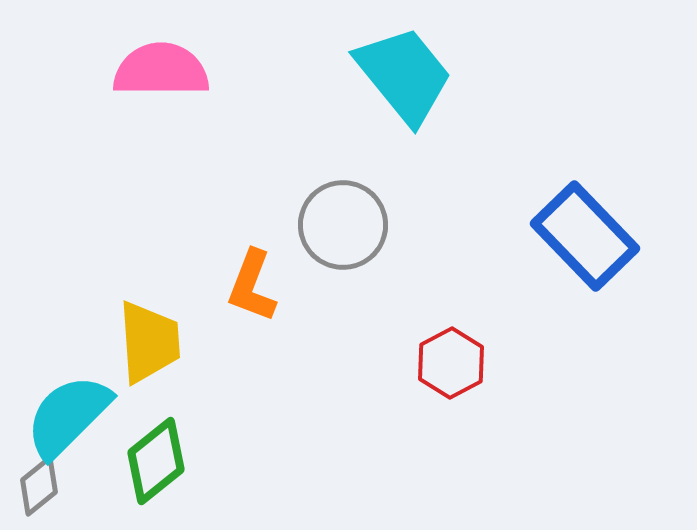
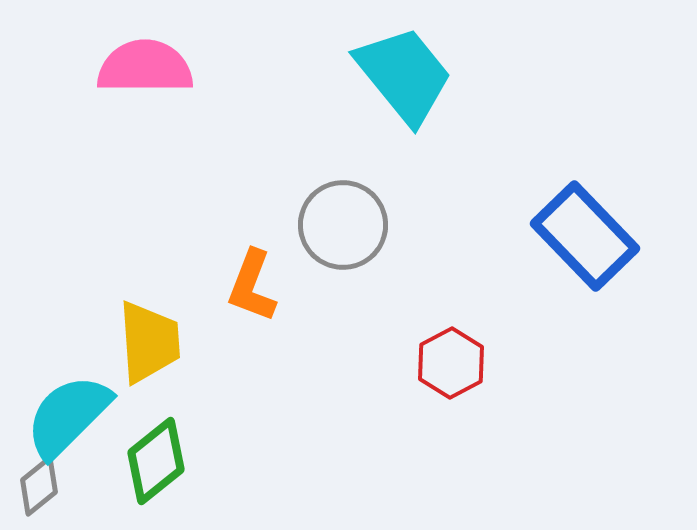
pink semicircle: moved 16 px left, 3 px up
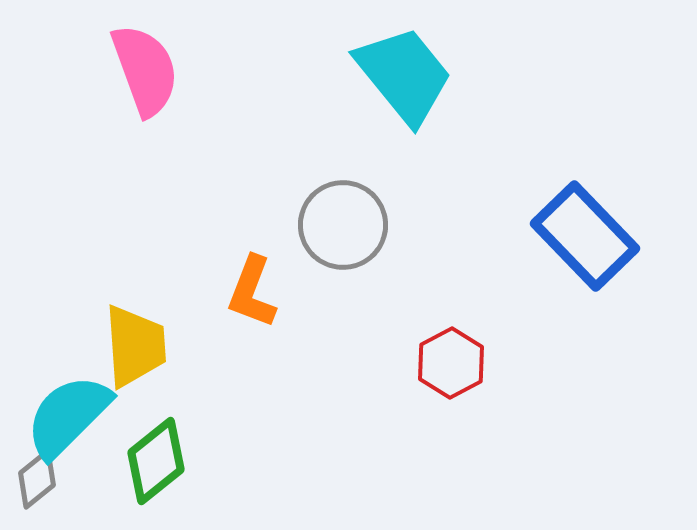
pink semicircle: moved 3 px down; rotated 70 degrees clockwise
orange L-shape: moved 6 px down
yellow trapezoid: moved 14 px left, 4 px down
gray diamond: moved 2 px left, 7 px up
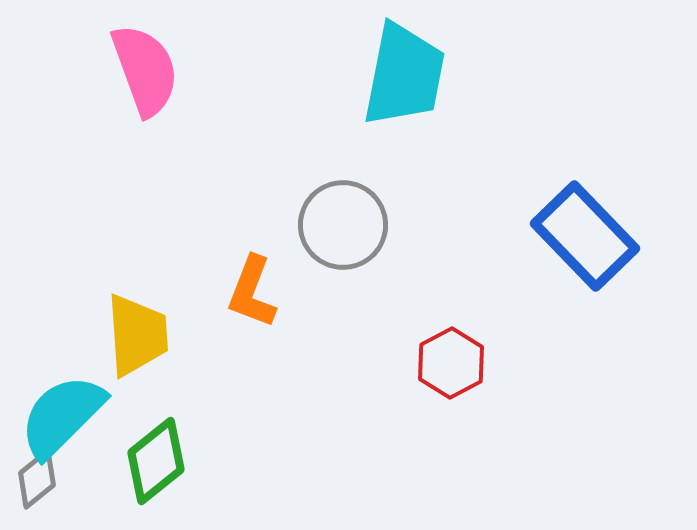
cyan trapezoid: rotated 50 degrees clockwise
yellow trapezoid: moved 2 px right, 11 px up
cyan semicircle: moved 6 px left
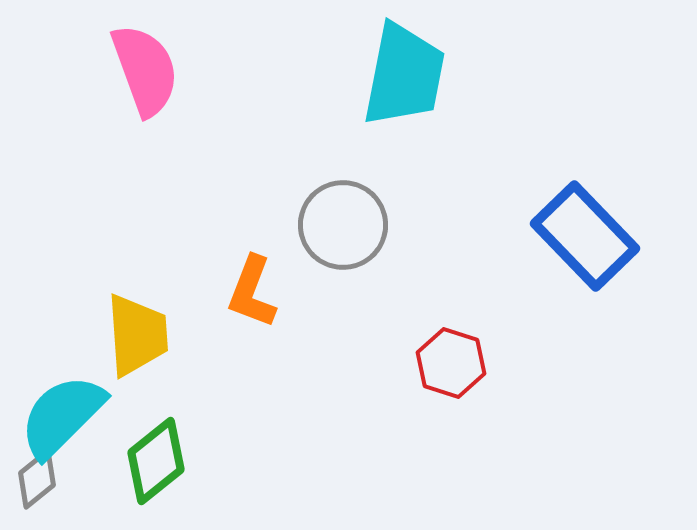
red hexagon: rotated 14 degrees counterclockwise
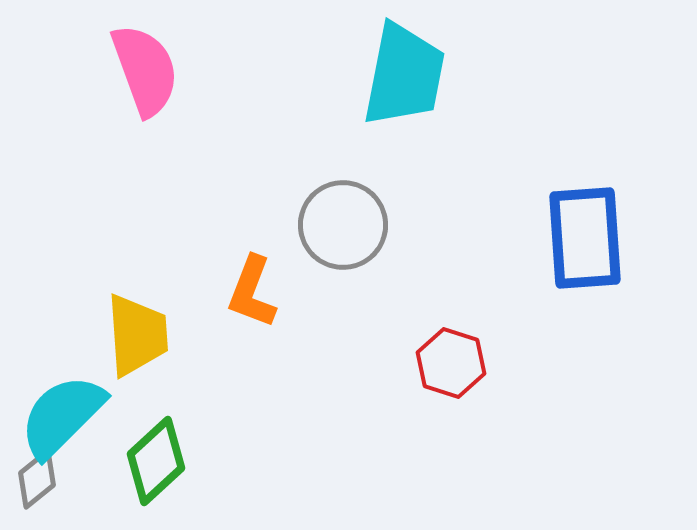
blue rectangle: moved 2 px down; rotated 40 degrees clockwise
green diamond: rotated 4 degrees counterclockwise
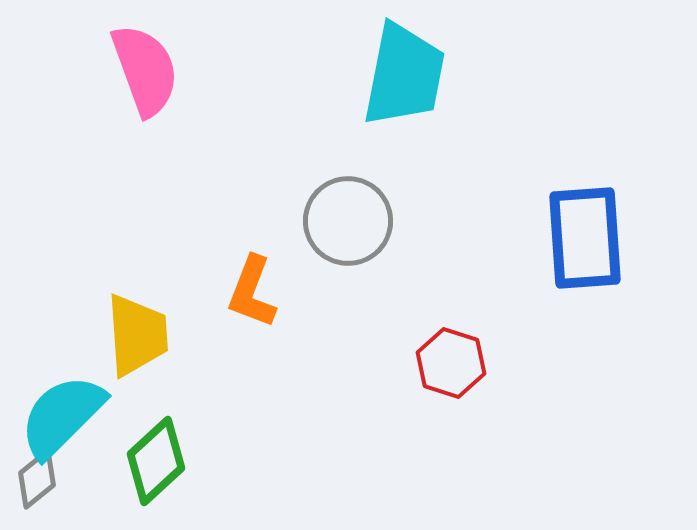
gray circle: moved 5 px right, 4 px up
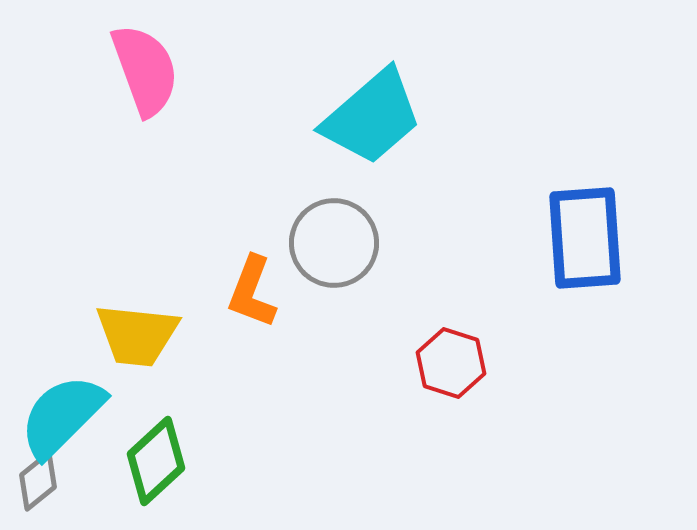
cyan trapezoid: moved 32 px left, 42 px down; rotated 38 degrees clockwise
gray circle: moved 14 px left, 22 px down
yellow trapezoid: rotated 100 degrees clockwise
gray diamond: moved 1 px right, 2 px down
